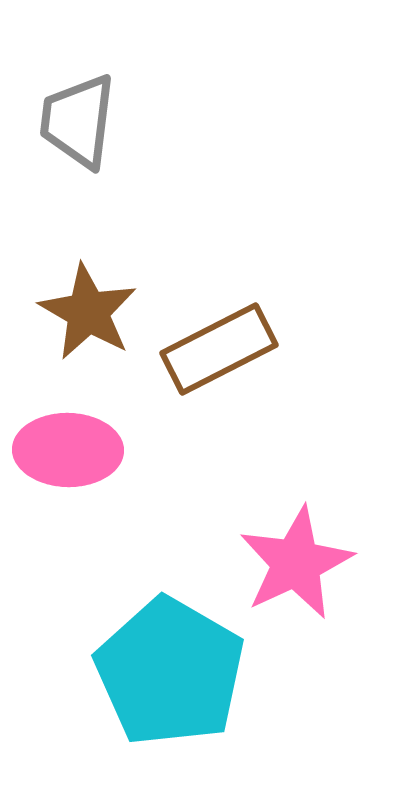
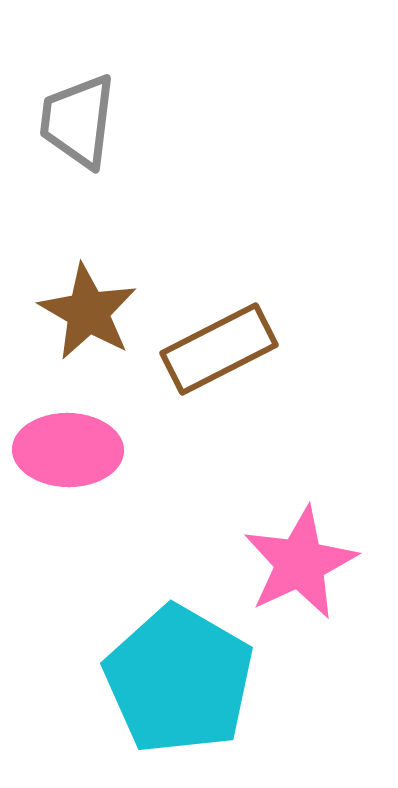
pink star: moved 4 px right
cyan pentagon: moved 9 px right, 8 px down
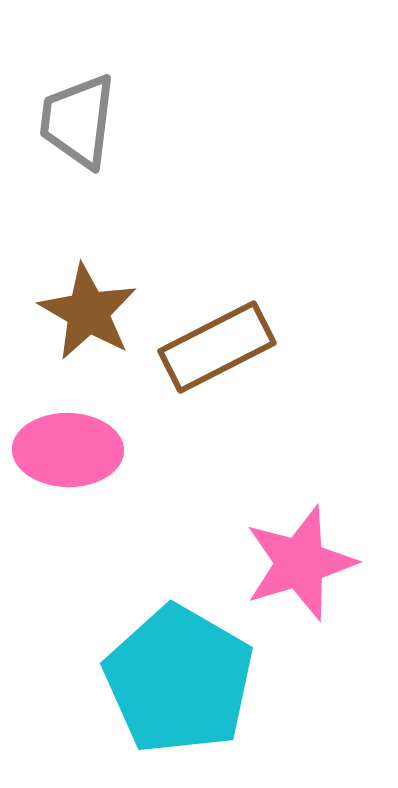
brown rectangle: moved 2 px left, 2 px up
pink star: rotated 8 degrees clockwise
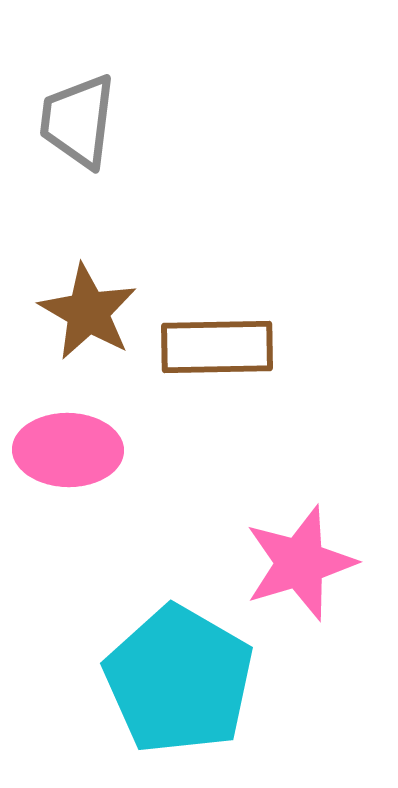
brown rectangle: rotated 26 degrees clockwise
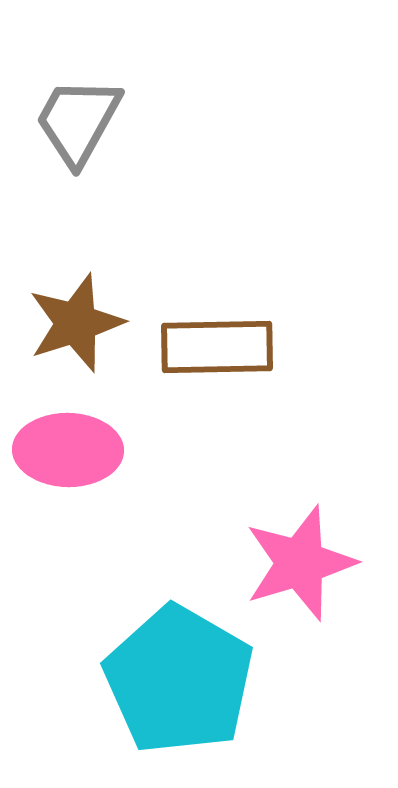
gray trapezoid: rotated 22 degrees clockwise
brown star: moved 12 px left, 11 px down; rotated 24 degrees clockwise
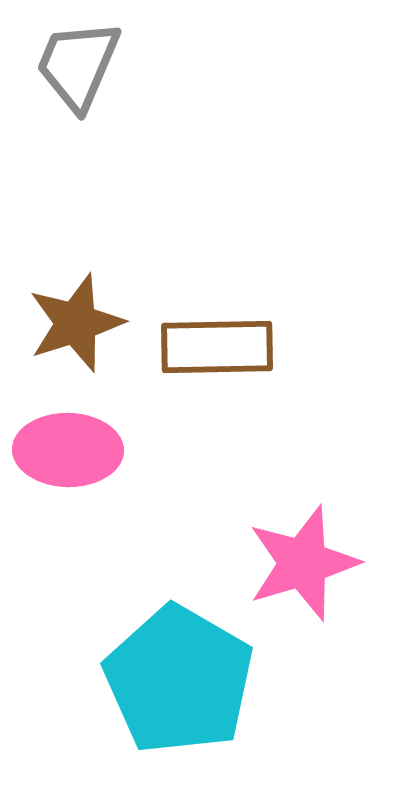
gray trapezoid: moved 56 px up; rotated 6 degrees counterclockwise
pink star: moved 3 px right
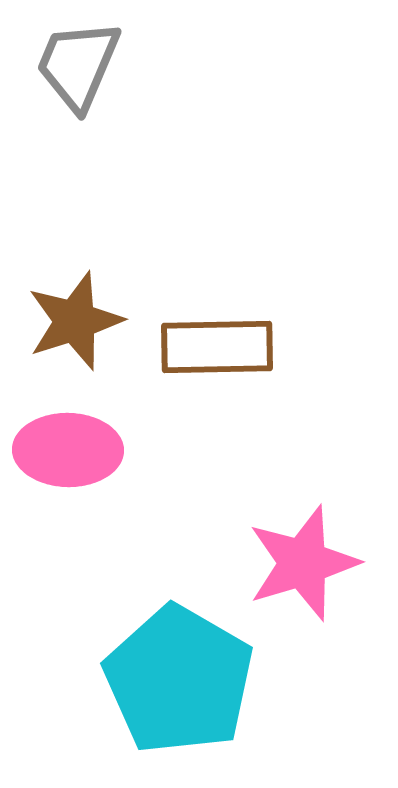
brown star: moved 1 px left, 2 px up
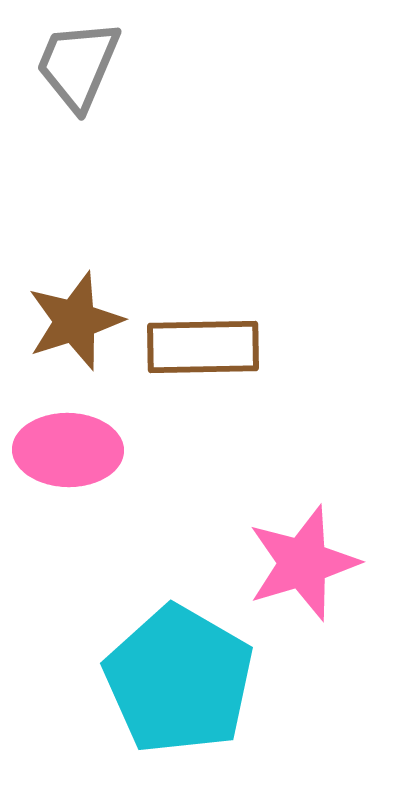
brown rectangle: moved 14 px left
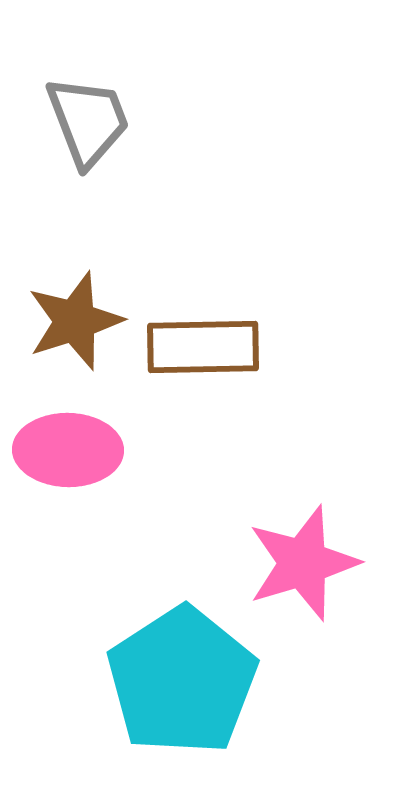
gray trapezoid: moved 10 px right, 56 px down; rotated 136 degrees clockwise
cyan pentagon: moved 3 px right, 1 px down; rotated 9 degrees clockwise
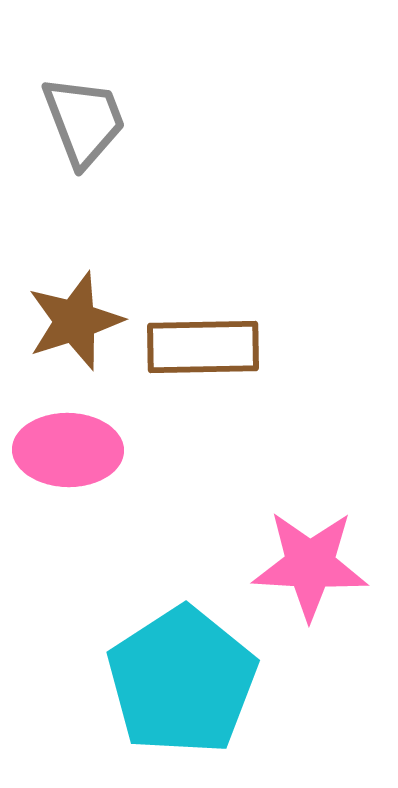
gray trapezoid: moved 4 px left
pink star: moved 7 px right, 2 px down; rotated 20 degrees clockwise
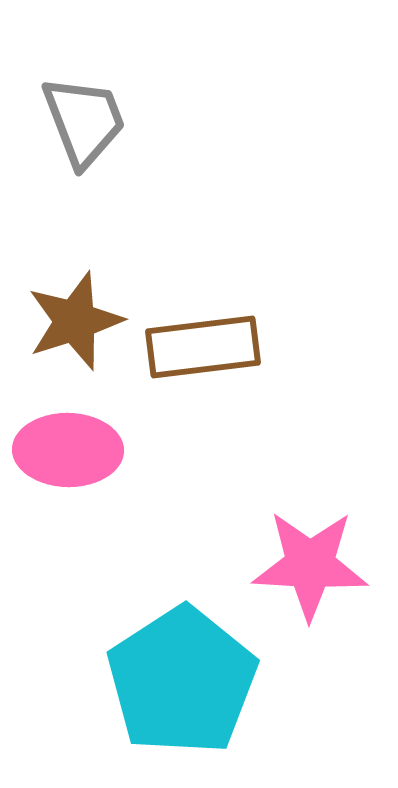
brown rectangle: rotated 6 degrees counterclockwise
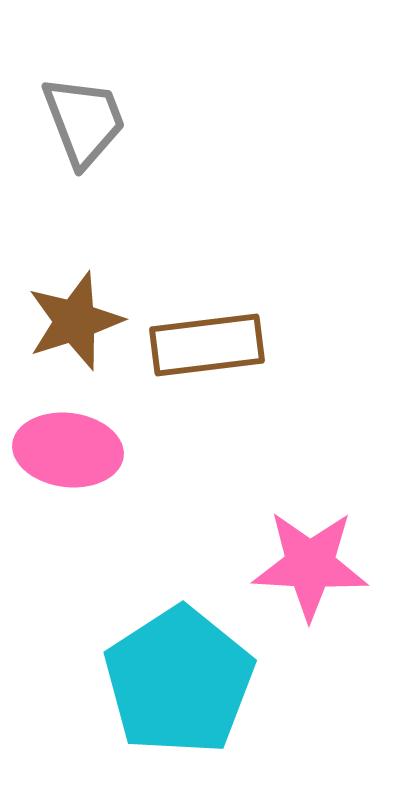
brown rectangle: moved 4 px right, 2 px up
pink ellipse: rotated 6 degrees clockwise
cyan pentagon: moved 3 px left
